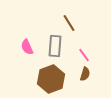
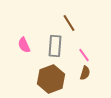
pink semicircle: moved 3 px left, 2 px up
brown semicircle: moved 1 px up
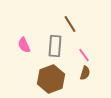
brown line: moved 1 px right, 1 px down
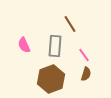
brown semicircle: moved 1 px right, 1 px down
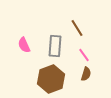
brown line: moved 7 px right, 4 px down
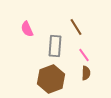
brown line: moved 1 px left, 1 px up
pink semicircle: moved 3 px right, 16 px up
brown semicircle: moved 1 px up; rotated 16 degrees counterclockwise
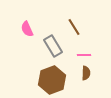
brown line: moved 2 px left
gray rectangle: moved 2 px left; rotated 35 degrees counterclockwise
pink line: rotated 56 degrees counterclockwise
brown hexagon: moved 1 px right, 1 px down
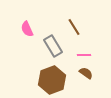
brown semicircle: rotated 56 degrees counterclockwise
